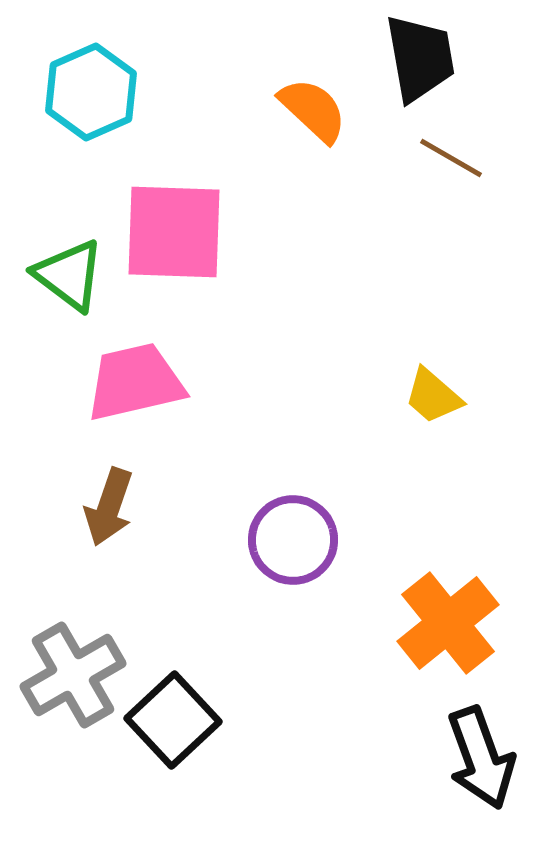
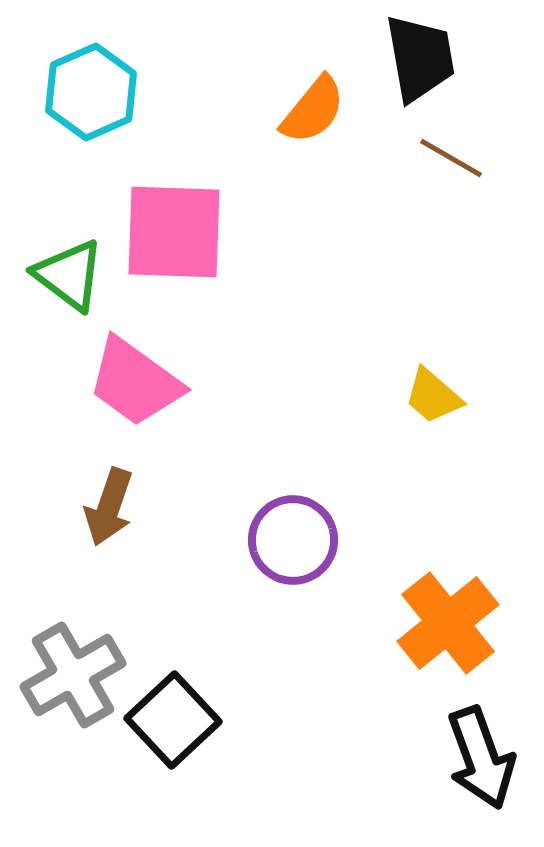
orange semicircle: rotated 86 degrees clockwise
pink trapezoid: rotated 131 degrees counterclockwise
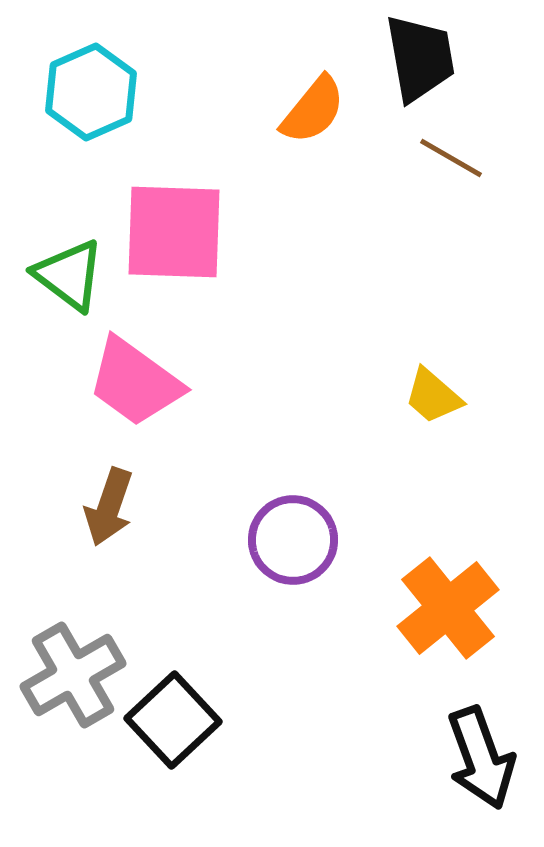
orange cross: moved 15 px up
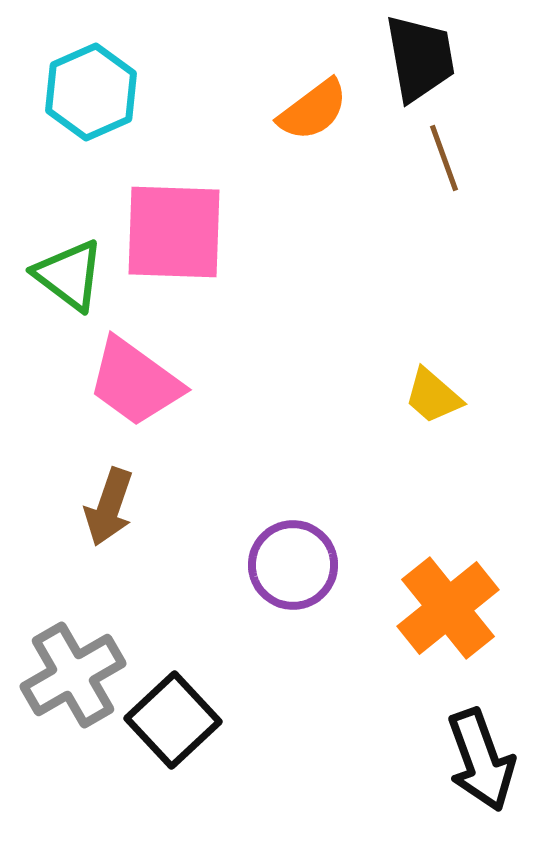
orange semicircle: rotated 14 degrees clockwise
brown line: moved 7 px left; rotated 40 degrees clockwise
purple circle: moved 25 px down
black arrow: moved 2 px down
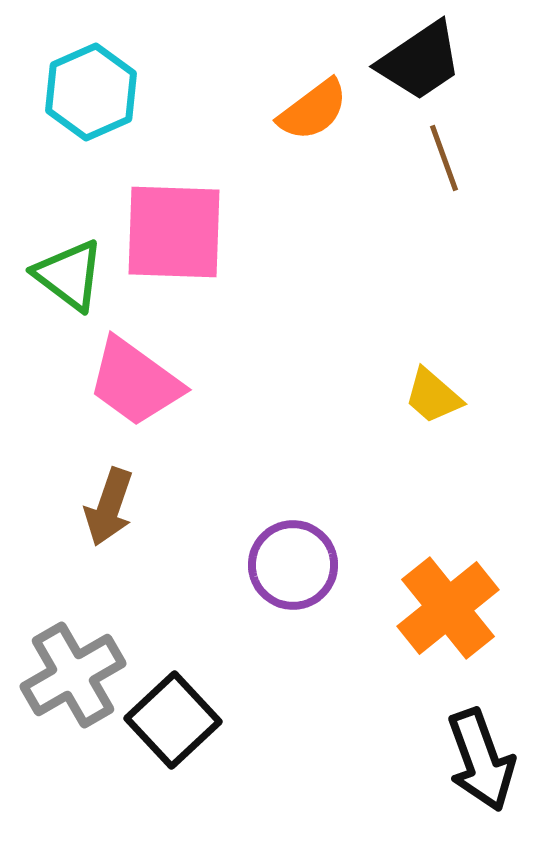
black trapezoid: moved 3 px down; rotated 66 degrees clockwise
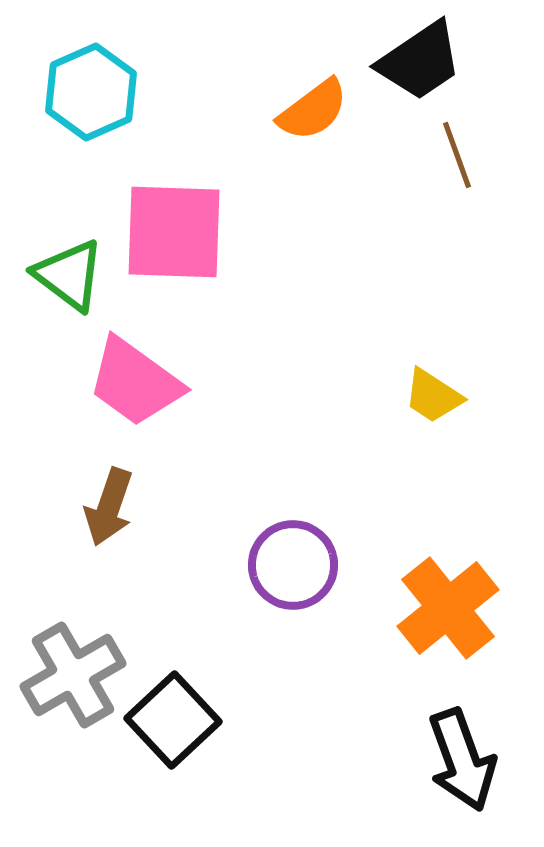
brown line: moved 13 px right, 3 px up
yellow trapezoid: rotated 8 degrees counterclockwise
black arrow: moved 19 px left
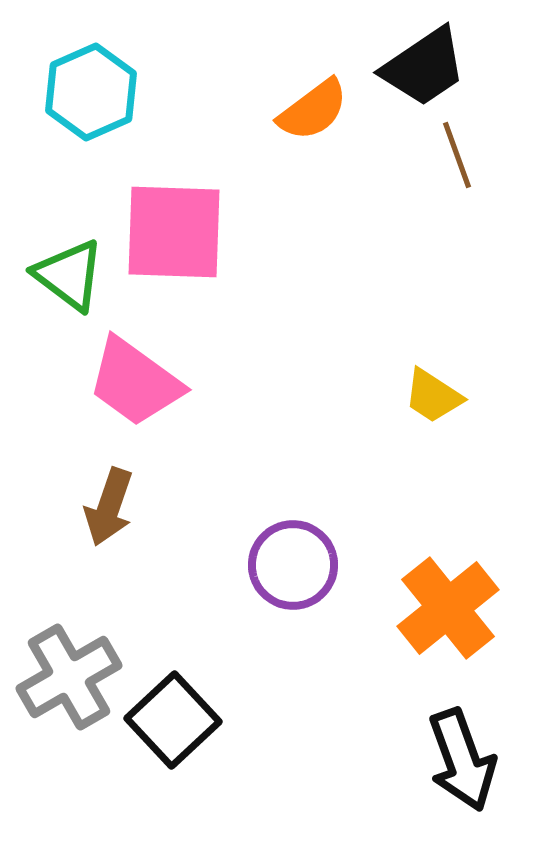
black trapezoid: moved 4 px right, 6 px down
gray cross: moved 4 px left, 2 px down
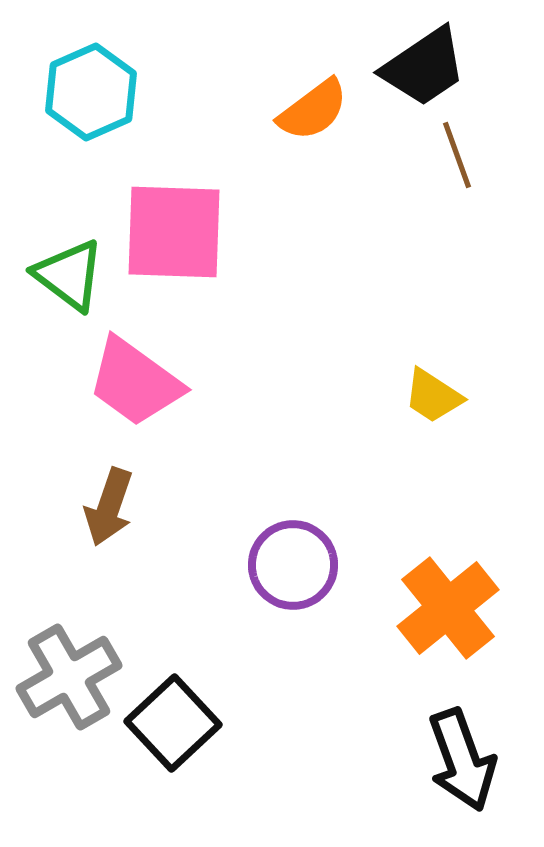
black square: moved 3 px down
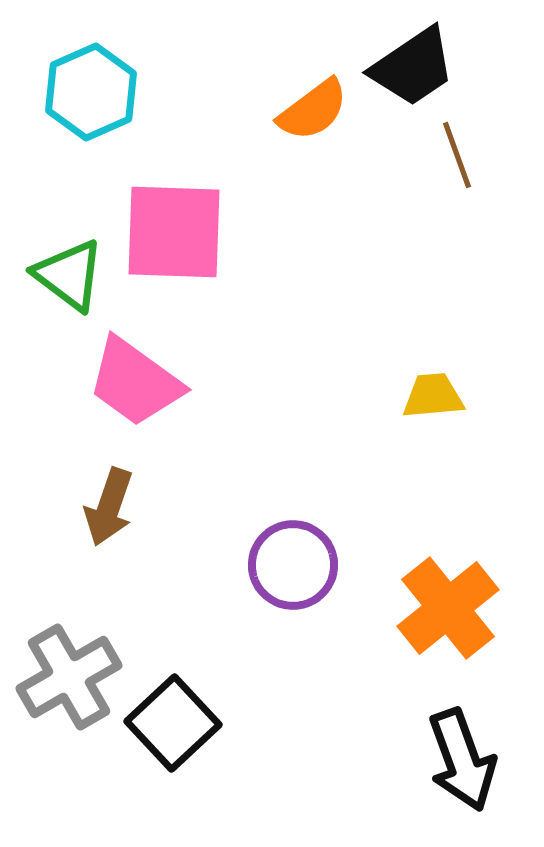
black trapezoid: moved 11 px left
yellow trapezoid: rotated 142 degrees clockwise
